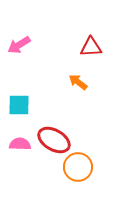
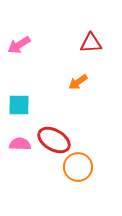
red triangle: moved 4 px up
orange arrow: rotated 72 degrees counterclockwise
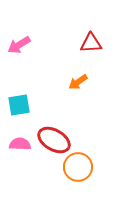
cyan square: rotated 10 degrees counterclockwise
